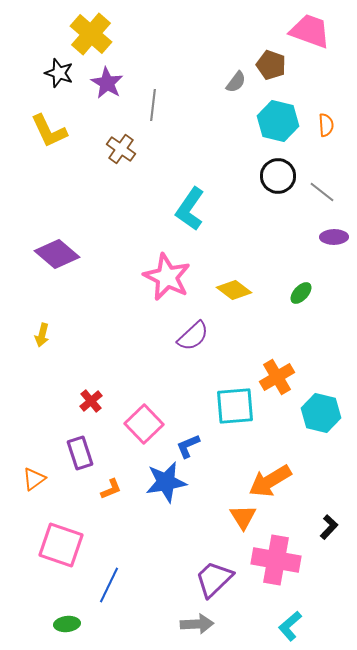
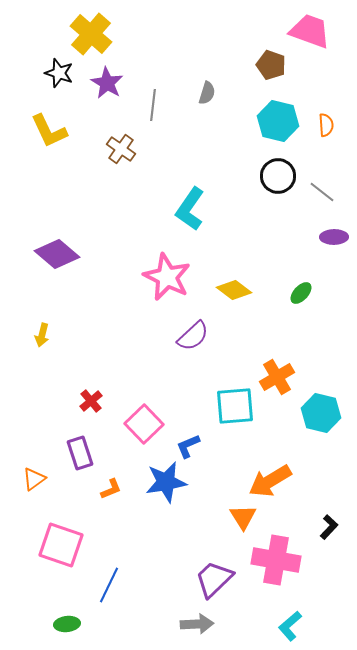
gray semicircle at (236, 82): moved 29 px left, 11 px down; rotated 20 degrees counterclockwise
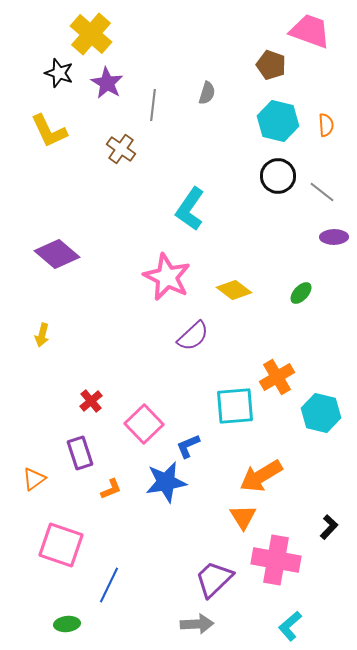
orange arrow at (270, 481): moved 9 px left, 5 px up
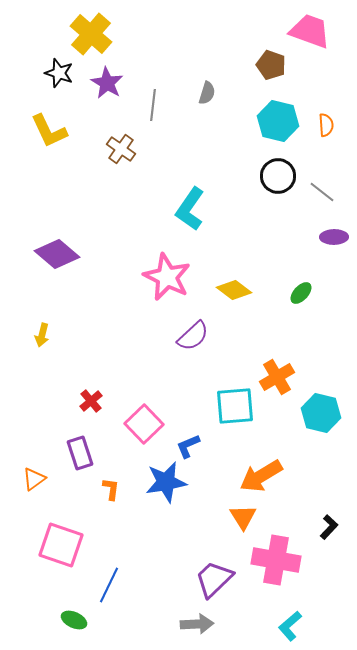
orange L-shape at (111, 489): rotated 60 degrees counterclockwise
green ellipse at (67, 624): moved 7 px right, 4 px up; rotated 30 degrees clockwise
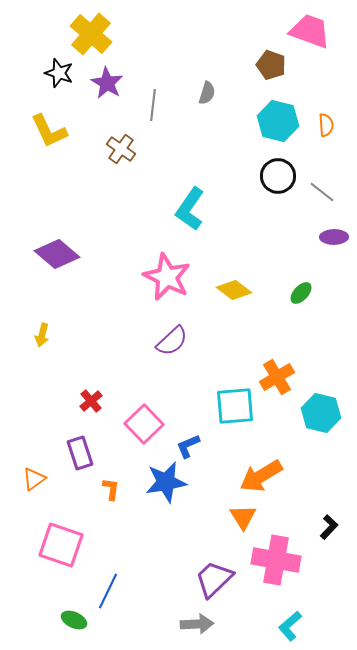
purple semicircle at (193, 336): moved 21 px left, 5 px down
blue line at (109, 585): moved 1 px left, 6 px down
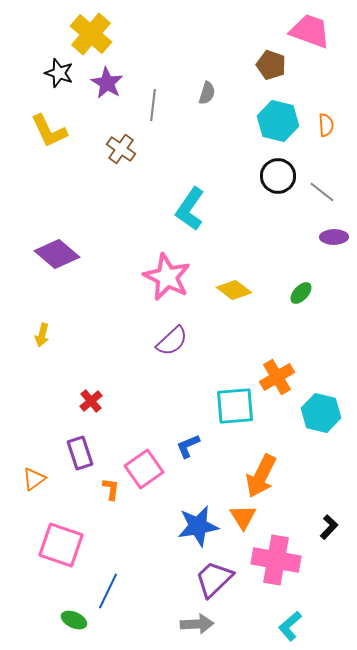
pink square at (144, 424): moved 45 px down; rotated 9 degrees clockwise
orange arrow at (261, 476): rotated 33 degrees counterclockwise
blue star at (166, 482): moved 32 px right, 44 px down
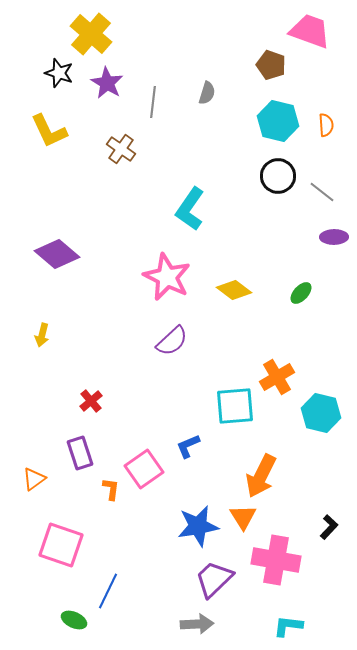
gray line at (153, 105): moved 3 px up
cyan L-shape at (290, 626): moved 2 px left; rotated 48 degrees clockwise
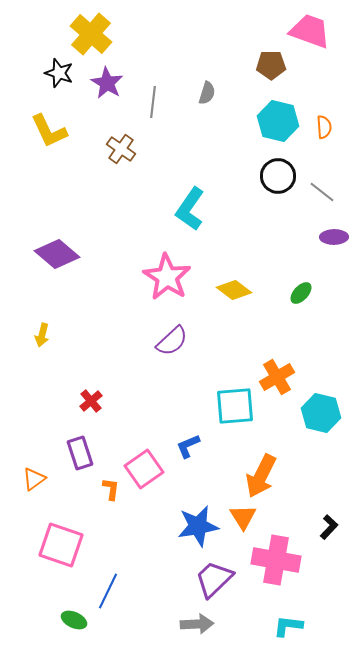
brown pentagon at (271, 65): rotated 20 degrees counterclockwise
orange semicircle at (326, 125): moved 2 px left, 2 px down
pink star at (167, 277): rotated 6 degrees clockwise
